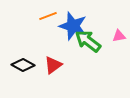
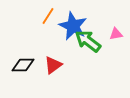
orange line: rotated 36 degrees counterclockwise
blue star: rotated 8 degrees clockwise
pink triangle: moved 3 px left, 2 px up
black diamond: rotated 30 degrees counterclockwise
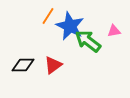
blue star: moved 3 px left
pink triangle: moved 2 px left, 3 px up
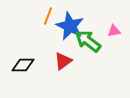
orange line: rotated 12 degrees counterclockwise
red triangle: moved 10 px right, 4 px up
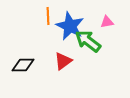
orange line: rotated 24 degrees counterclockwise
pink triangle: moved 7 px left, 9 px up
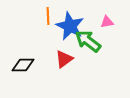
red triangle: moved 1 px right, 2 px up
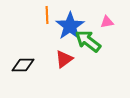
orange line: moved 1 px left, 1 px up
blue star: rotated 12 degrees clockwise
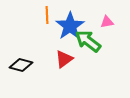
black diamond: moved 2 px left; rotated 15 degrees clockwise
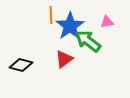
orange line: moved 4 px right
